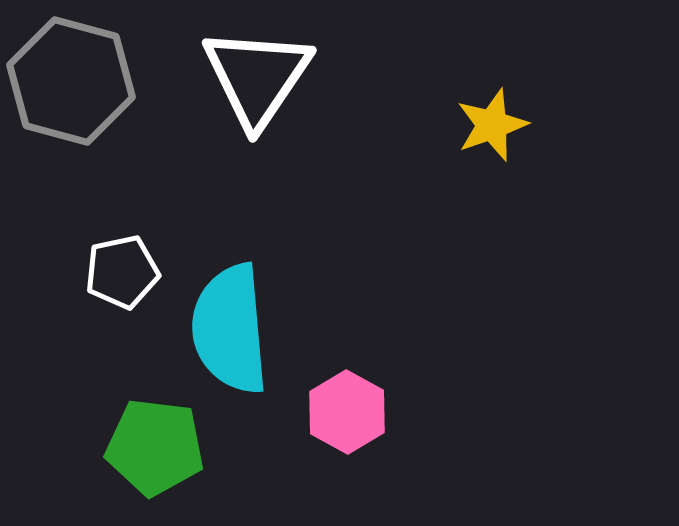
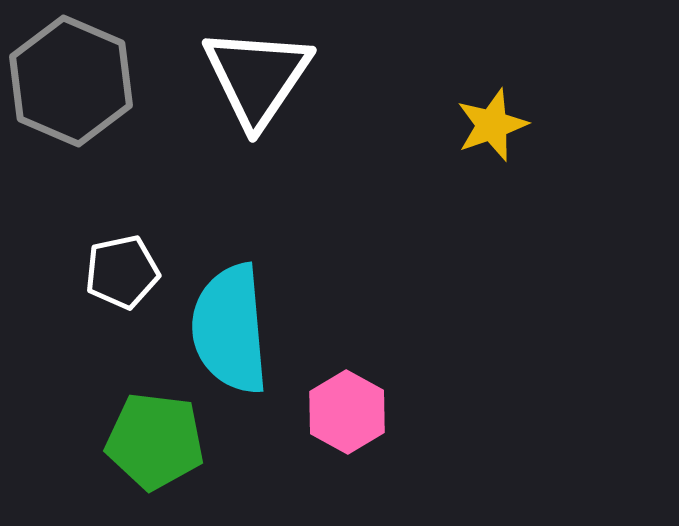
gray hexagon: rotated 8 degrees clockwise
green pentagon: moved 6 px up
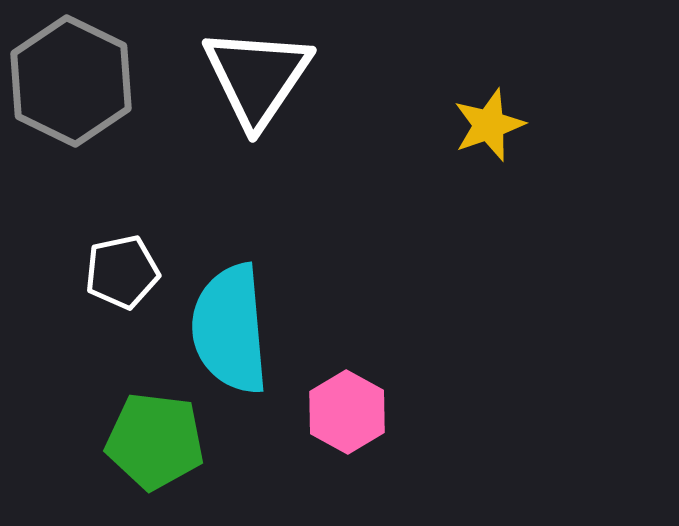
gray hexagon: rotated 3 degrees clockwise
yellow star: moved 3 px left
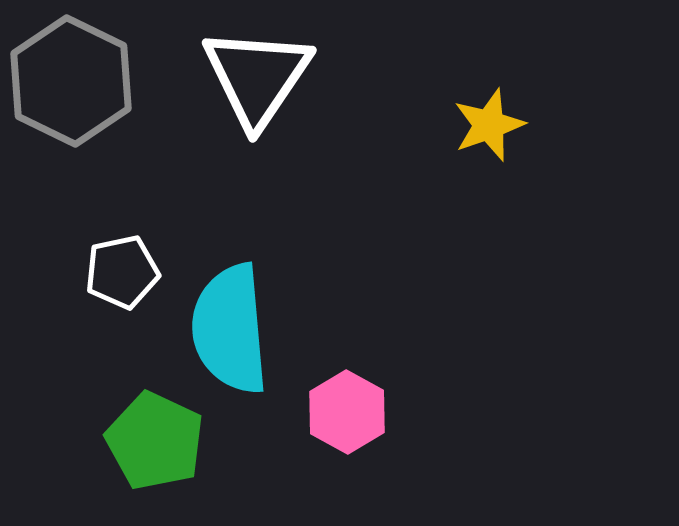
green pentagon: rotated 18 degrees clockwise
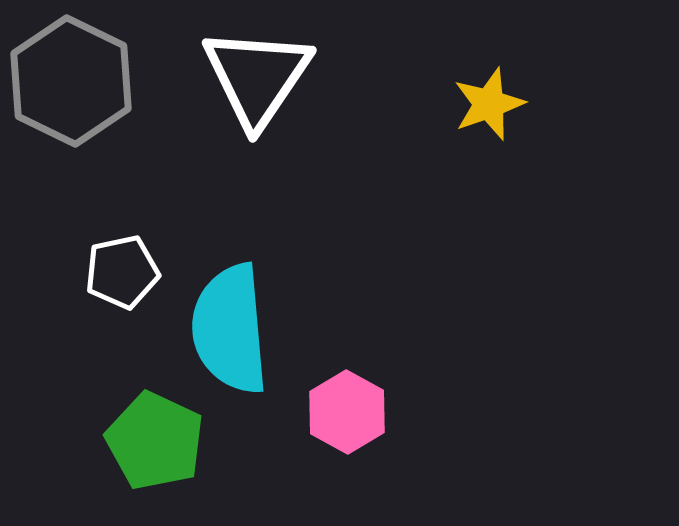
yellow star: moved 21 px up
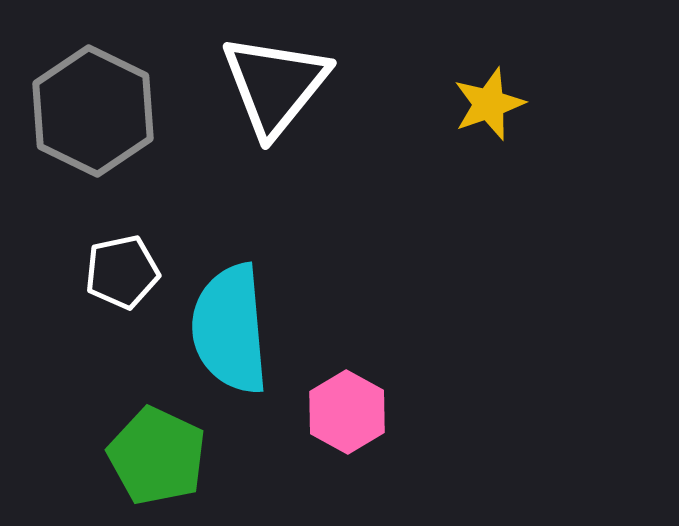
white triangle: moved 18 px right, 8 px down; rotated 5 degrees clockwise
gray hexagon: moved 22 px right, 30 px down
green pentagon: moved 2 px right, 15 px down
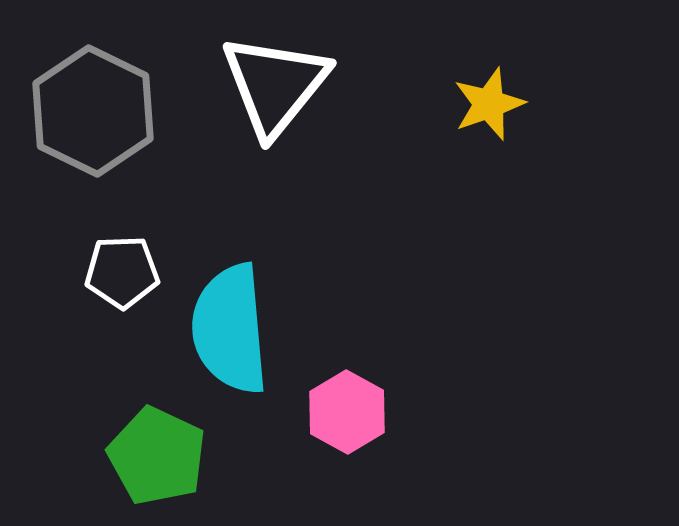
white pentagon: rotated 10 degrees clockwise
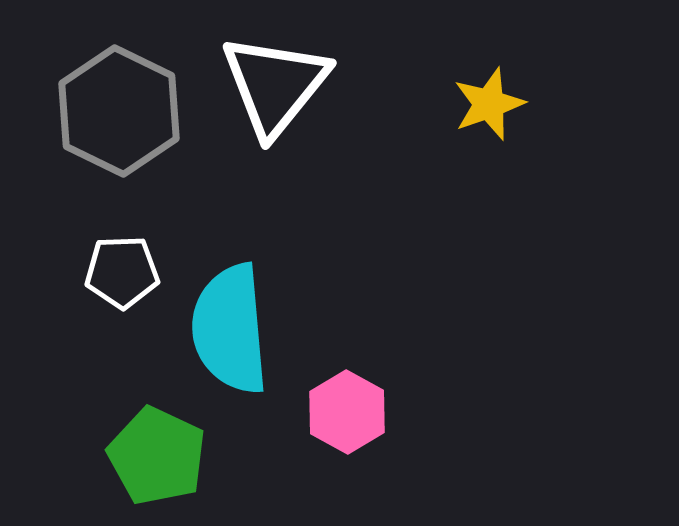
gray hexagon: moved 26 px right
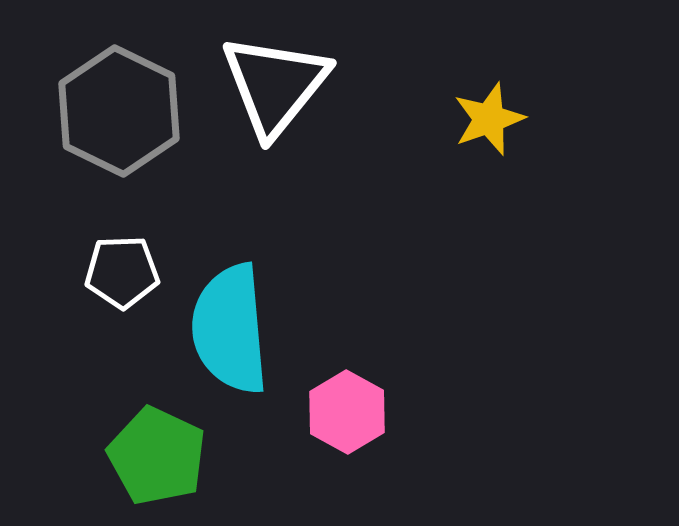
yellow star: moved 15 px down
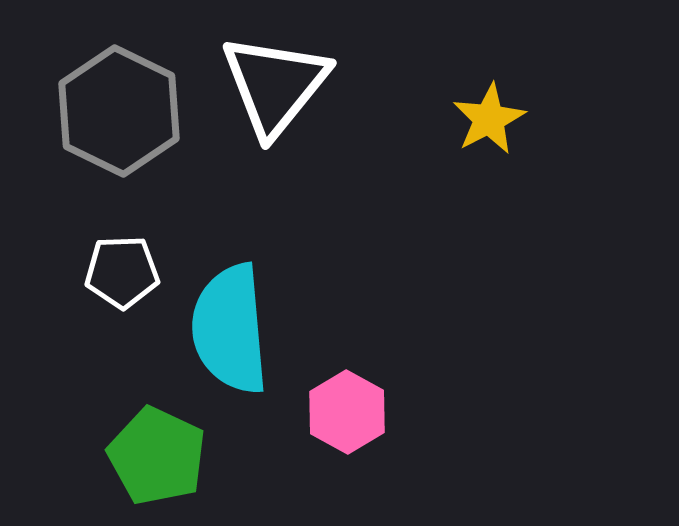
yellow star: rotated 8 degrees counterclockwise
